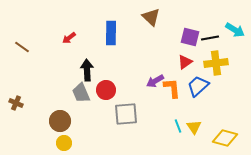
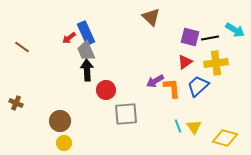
blue rectangle: moved 25 px left; rotated 25 degrees counterclockwise
gray trapezoid: moved 5 px right, 42 px up
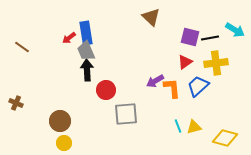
blue rectangle: rotated 15 degrees clockwise
yellow triangle: rotated 49 degrees clockwise
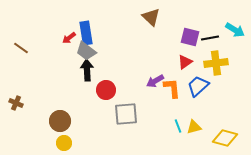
brown line: moved 1 px left, 1 px down
gray trapezoid: rotated 30 degrees counterclockwise
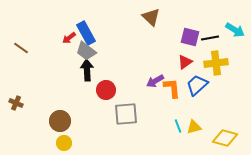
blue rectangle: rotated 20 degrees counterclockwise
blue trapezoid: moved 1 px left, 1 px up
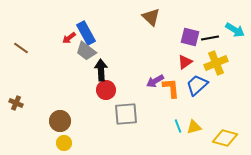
yellow cross: rotated 15 degrees counterclockwise
black arrow: moved 14 px right
orange L-shape: moved 1 px left
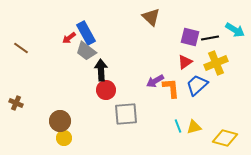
yellow circle: moved 5 px up
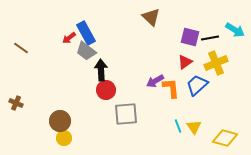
yellow triangle: rotated 49 degrees counterclockwise
